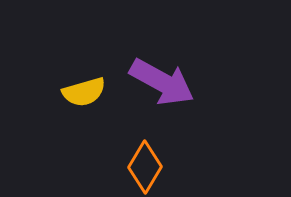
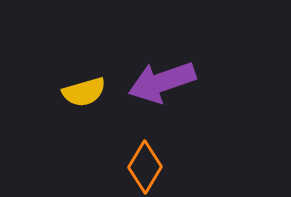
purple arrow: rotated 132 degrees clockwise
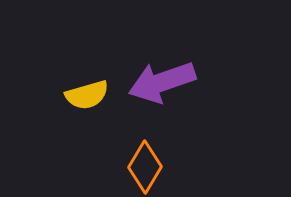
yellow semicircle: moved 3 px right, 3 px down
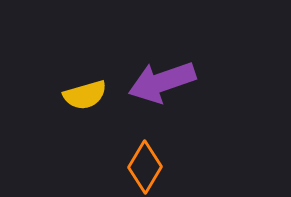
yellow semicircle: moved 2 px left
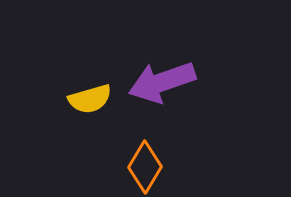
yellow semicircle: moved 5 px right, 4 px down
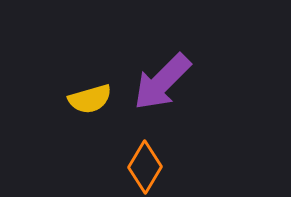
purple arrow: rotated 26 degrees counterclockwise
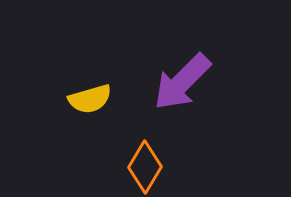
purple arrow: moved 20 px right
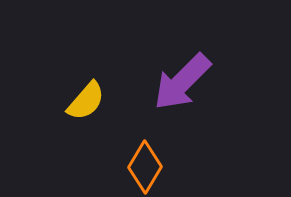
yellow semicircle: moved 4 px left, 2 px down; rotated 33 degrees counterclockwise
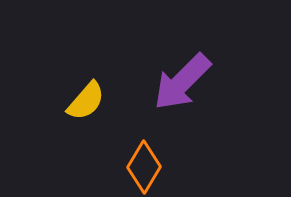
orange diamond: moved 1 px left
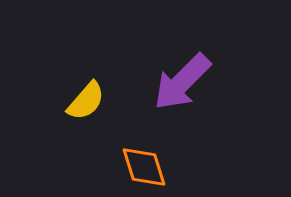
orange diamond: rotated 48 degrees counterclockwise
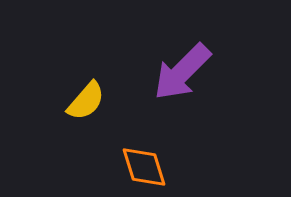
purple arrow: moved 10 px up
